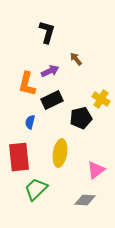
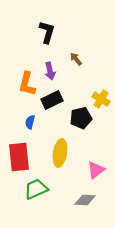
purple arrow: rotated 102 degrees clockwise
green trapezoid: rotated 20 degrees clockwise
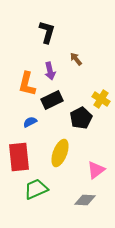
black pentagon: rotated 15 degrees counterclockwise
blue semicircle: rotated 48 degrees clockwise
yellow ellipse: rotated 12 degrees clockwise
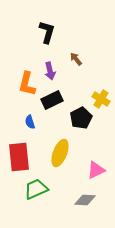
blue semicircle: rotated 80 degrees counterclockwise
pink triangle: rotated 12 degrees clockwise
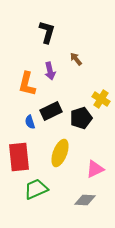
black rectangle: moved 1 px left, 11 px down
black pentagon: rotated 10 degrees clockwise
pink triangle: moved 1 px left, 1 px up
